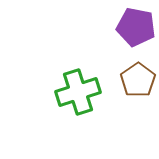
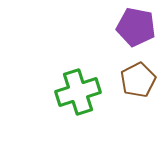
brown pentagon: rotated 8 degrees clockwise
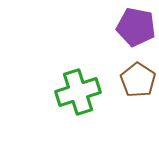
brown pentagon: rotated 12 degrees counterclockwise
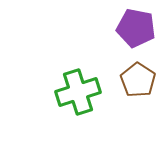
purple pentagon: moved 1 px down
